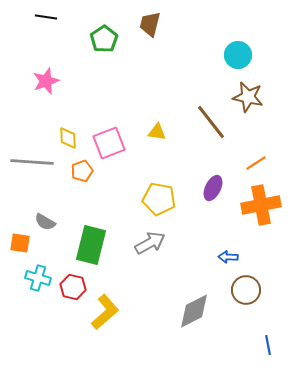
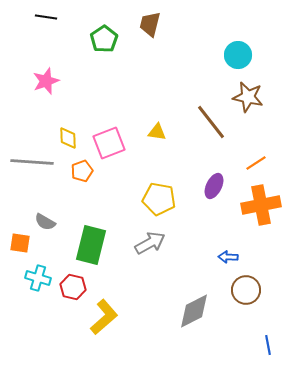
purple ellipse: moved 1 px right, 2 px up
yellow L-shape: moved 1 px left, 5 px down
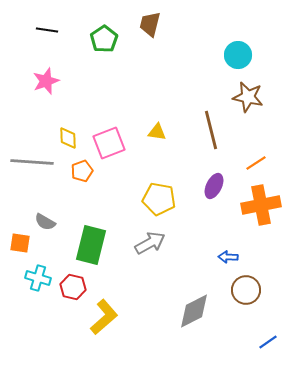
black line: moved 1 px right, 13 px down
brown line: moved 8 px down; rotated 24 degrees clockwise
blue line: moved 3 px up; rotated 66 degrees clockwise
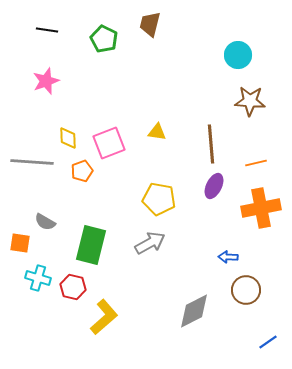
green pentagon: rotated 12 degrees counterclockwise
brown star: moved 2 px right, 4 px down; rotated 8 degrees counterclockwise
brown line: moved 14 px down; rotated 9 degrees clockwise
orange line: rotated 20 degrees clockwise
orange cross: moved 3 px down
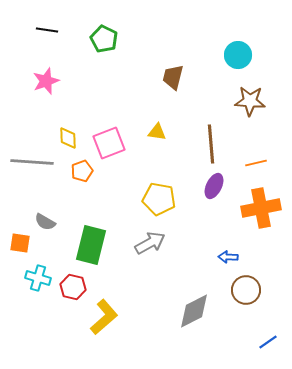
brown trapezoid: moved 23 px right, 53 px down
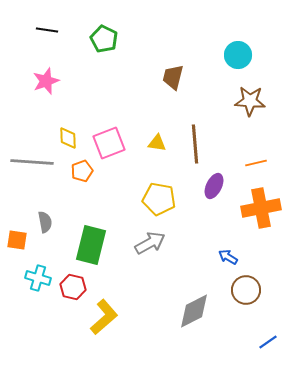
yellow triangle: moved 11 px down
brown line: moved 16 px left
gray semicircle: rotated 130 degrees counterclockwise
orange square: moved 3 px left, 3 px up
blue arrow: rotated 30 degrees clockwise
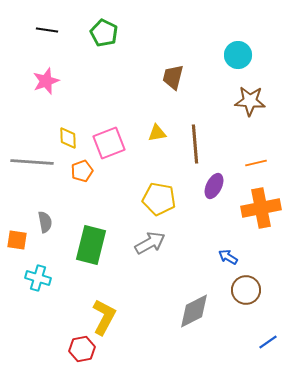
green pentagon: moved 6 px up
yellow triangle: moved 10 px up; rotated 18 degrees counterclockwise
red hexagon: moved 9 px right, 62 px down; rotated 25 degrees counterclockwise
yellow L-shape: rotated 21 degrees counterclockwise
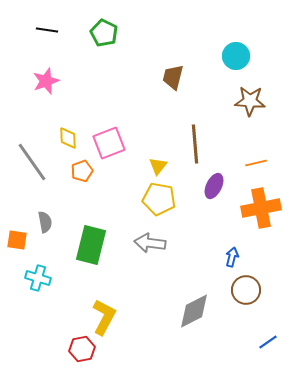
cyan circle: moved 2 px left, 1 px down
yellow triangle: moved 1 px right, 33 px down; rotated 42 degrees counterclockwise
gray line: rotated 51 degrees clockwise
gray arrow: rotated 144 degrees counterclockwise
blue arrow: moved 4 px right; rotated 72 degrees clockwise
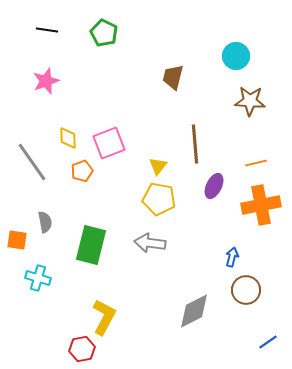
orange cross: moved 3 px up
